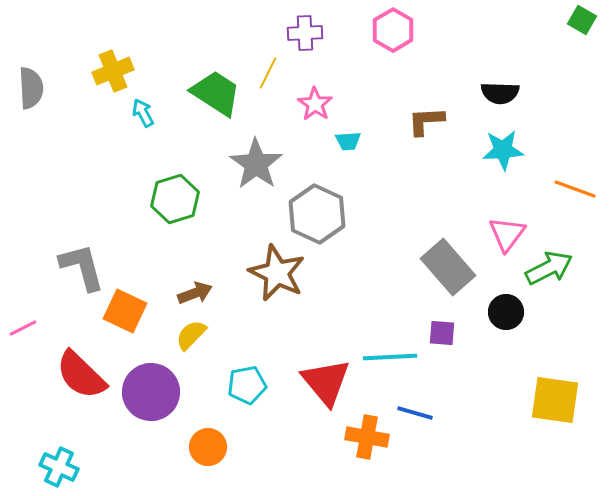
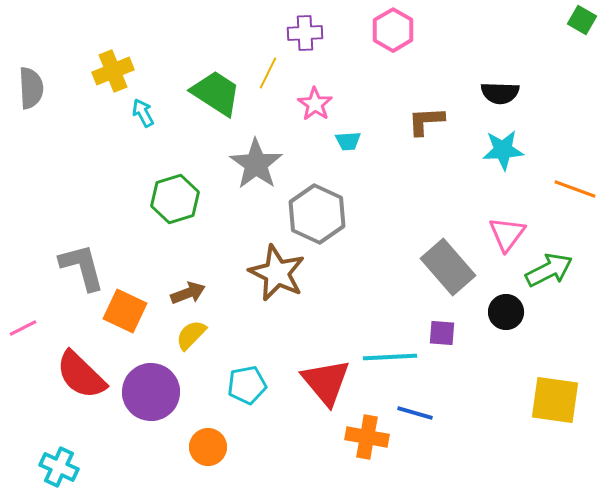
green arrow: moved 2 px down
brown arrow: moved 7 px left
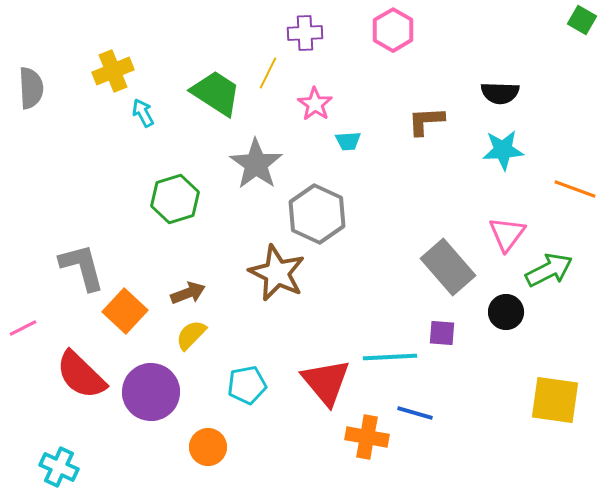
orange square: rotated 18 degrees clockwise
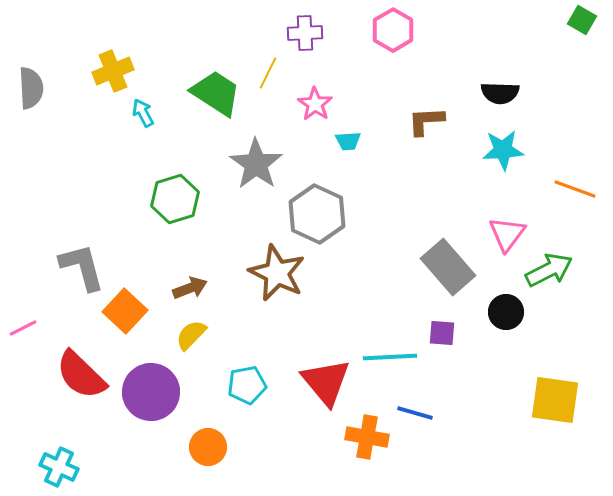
brown arrow: moved 2 px right, 5 px up
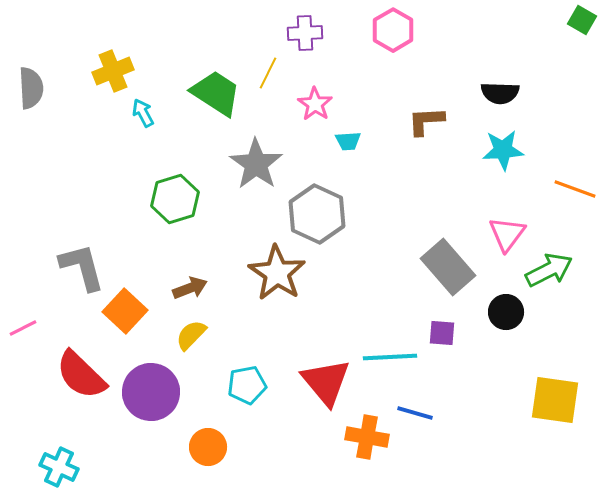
brown star: rotated 8 degrees clockwise
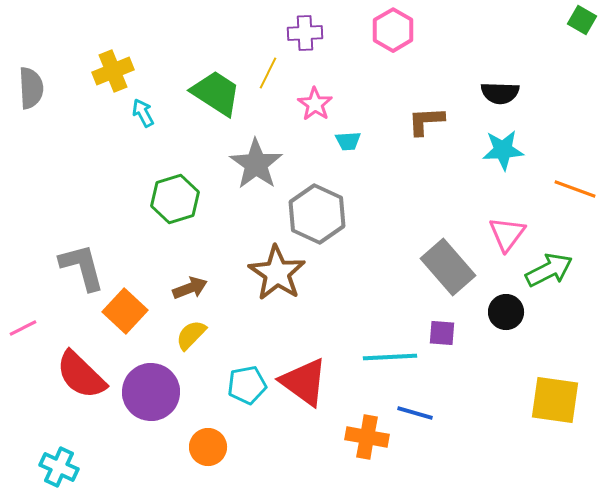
red triangle: moved 22 px left; rotated 14 degrees counterclockwise
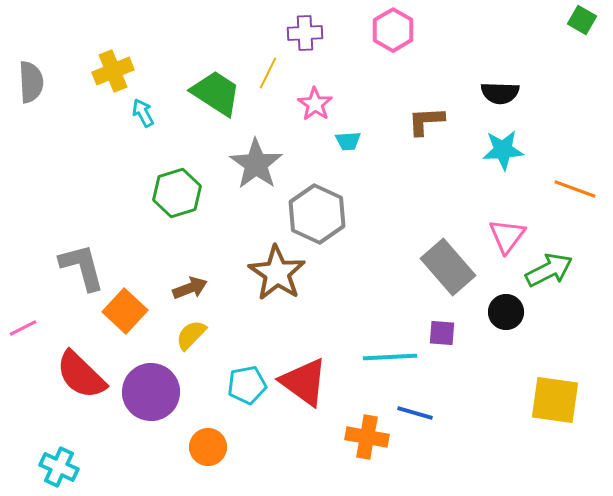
gray semicircle: moved 6 px up
green hexagon: moved 2 px right, 6 px up
pink triangle: moved 2 px down
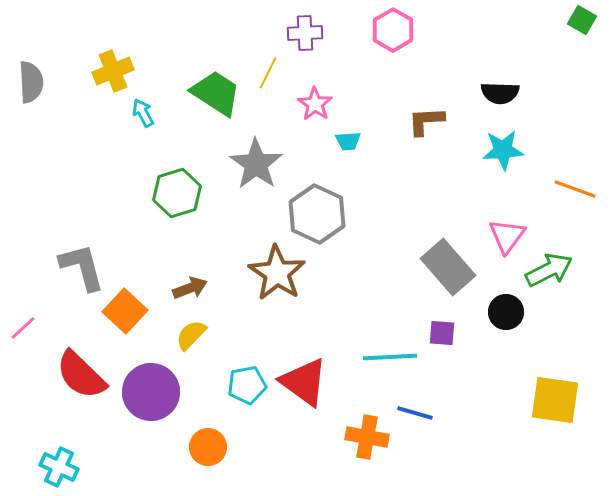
pink line: rotated 16 degrees counterclockwise
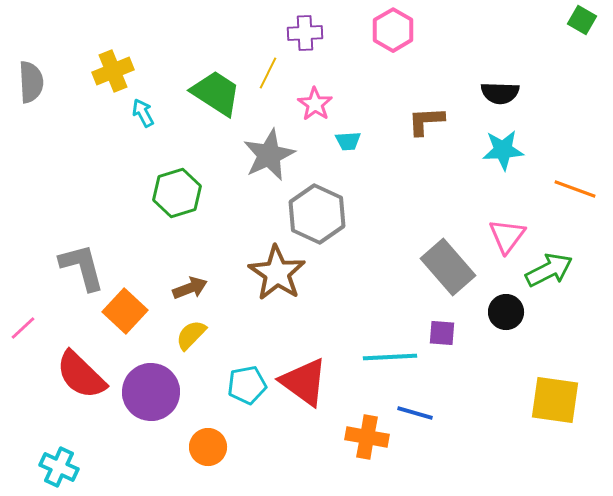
gray star: moved 13 px right, 9 px up; rotated 12 degrees clockwise
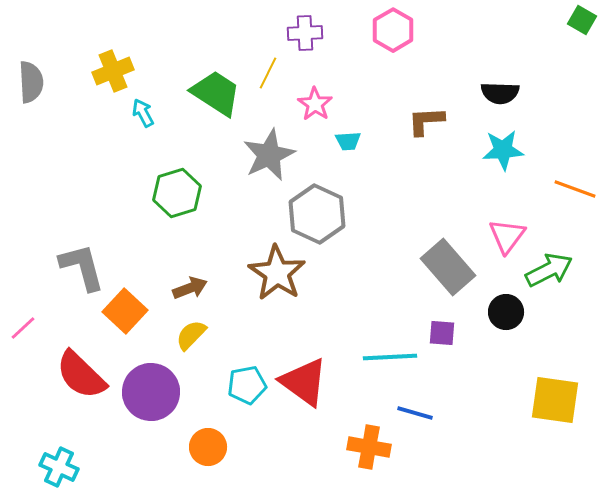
orange cross: moved 2 px right, 10 px down
